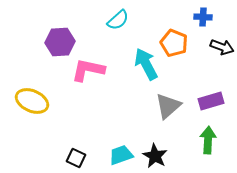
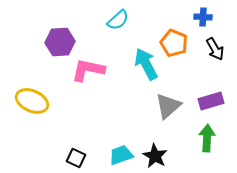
black arrow: moved 7 px left, 2 px down; rotated 40 degrees clockwise
green arrow: moved 1 px left, 2 px up
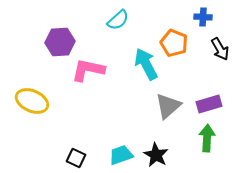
black arrow: moved 5 px right
purple rectangle: moved 2 px left, 3 px down
black star: moved 1 px right, 1 px up
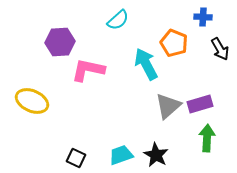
purple rectangle: moved 9 px left
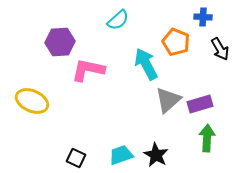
orange pentagon: moved 2 px right, 1 px up
gray triangle: moved 6 px up
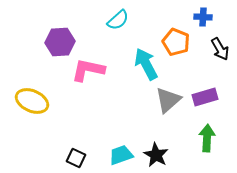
purple rectangle: moved 5 px right, 7 px up
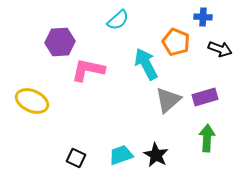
black arrow: rotated 40 degrees counterclockwise
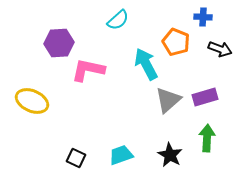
purple hexagon: moved 1 px left, 1 px down
black star: moved 14 px right
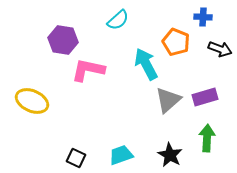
purple hexagon: moved 4 px right, 3 px up; rotated 12 degrees clockwise
